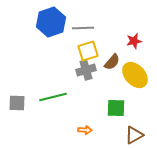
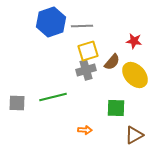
gray line: moved 1 px left, 2 px up
red star: rotated 21 degrees clockwise
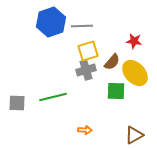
yellow ellipse: moved 2 px up
green square: moved 17 px up
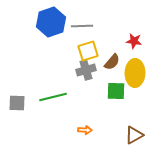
yellow ellipse: rotated 44 degrees clockwise
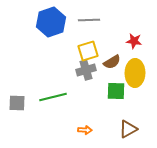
gray line: moved 7 px right, 6 px up
brown semicircle: rotated 18 degrees clockwise
brown triangle: moved 6 px left, 6 px up
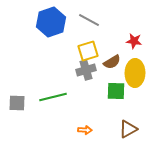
gray line: rotated 30 degrees clockwise
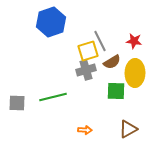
gray line: moved 11 px right, 21 px down; rotated 35 degrees clockwise
